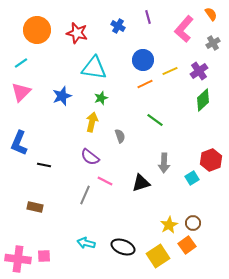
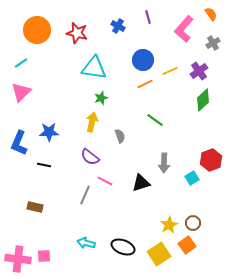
blue star: moved 13 px left, 36 px down; rotated 18 degrees clockwise
yellow square: moved 1 px right, 2 px up
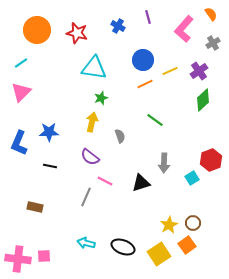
black line: moved 6 px right, 1 px down
gray line: moved 1 px right, 2 px down
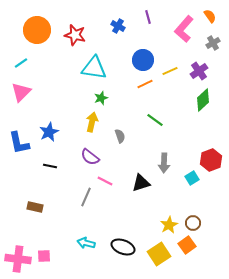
orange semicircle: moved 1 px left, 2 px down
red star: moved 2 px left, 2 px down
blue star: rotated 24 degrees counterclockwise
blue L-shape: rotated 35 degrees counterclockwise
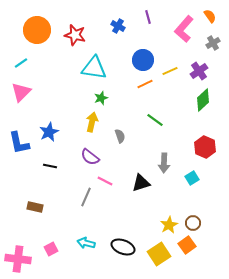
red hexagon: moved 6 px left, 13 px up; rotated 15 degrees counterclockwise
pink square: moved 7 px right, 7 px up; rotated 24 degrees counterclockwise
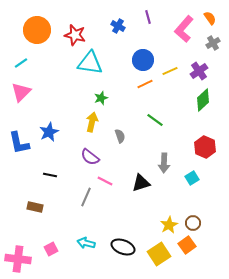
orange semicircle: moved 2 px down
cyan triangle: moved 4 px left, 5 px up
black line: moved 9 px down
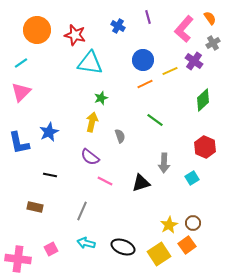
purple cross: moved 5 px left, 10 px up; rotated 18 degrees counterclockwise
gray line: moved 4 px left, 14 px down
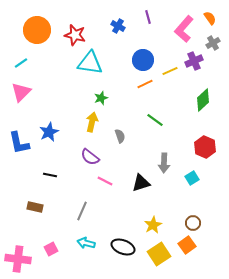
purple cross: rotated 30 degrees clockwise
yellow star: moved 16 px left
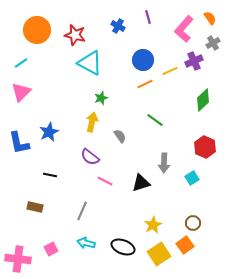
cyan triangle: rotated 20 degrees clockwise
gray semicircle: rotated 16 degrees counterclockwise
orange square: moved 2 px left
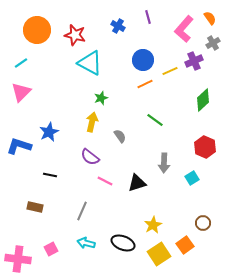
blue L-shape: moved 3 px down; rotated 120 degrees clockwise
black triangle: moved 4 px left
brown circle: moved 10 px right
black ellipse: moved 4 px up
